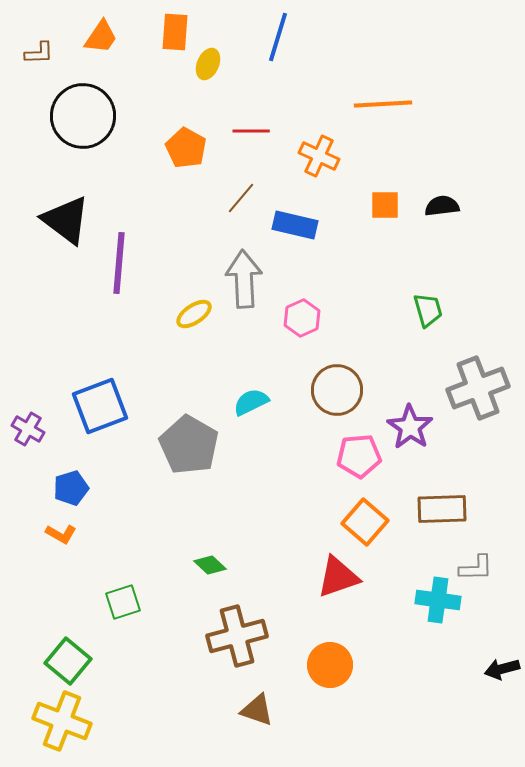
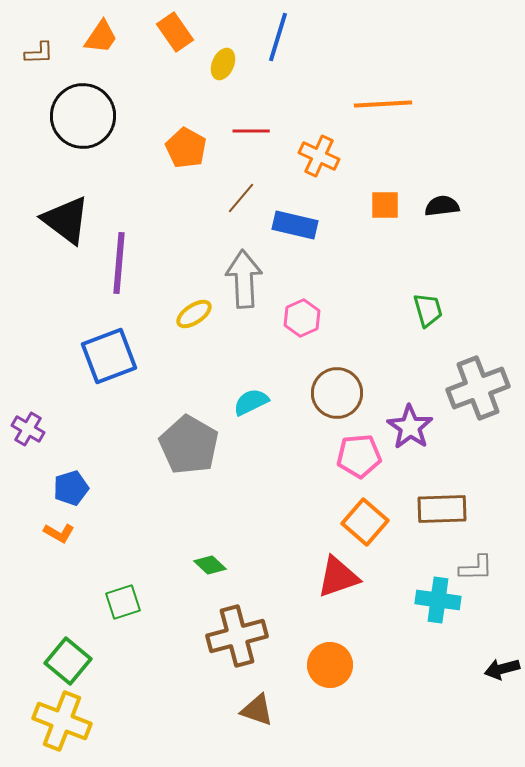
orange rectangle at (175, 32): rotated 39 degrees counterclockwise
yellow ellipse at (208, 64): moved 15 px right
brown circle at (337, 390): moved 3 px down
blue square at (100, 406): moved 9 px right, 50 px up
orange L-shape at (61, 534): moved 2 px left, 1 px up
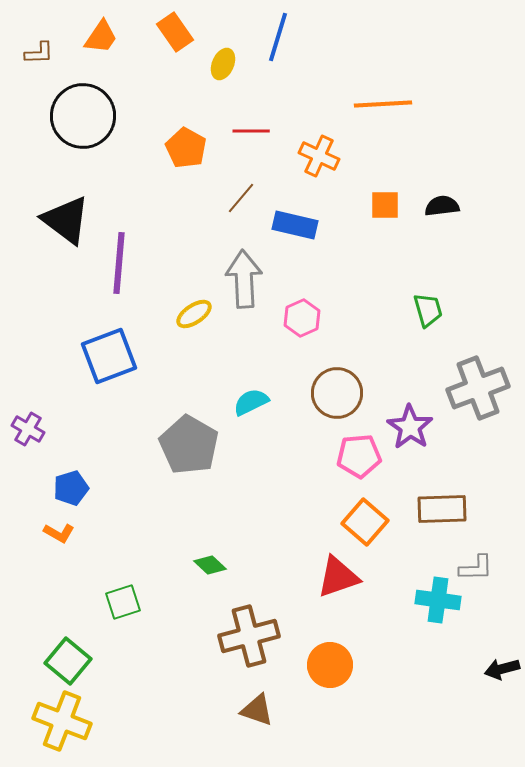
brown cross at (237, 636): moved 12 px right
